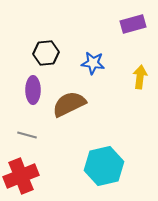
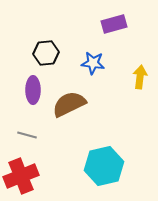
purple rectangle: moved 19 px left
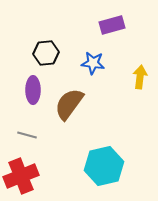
purple rectangle: moved 2 px left, 1 px down
brown semicircle: rotated 28 degrees counterclockwise
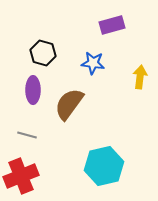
black hexagon: moved 3 px left; rotated 20 degrees clockwise
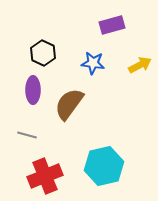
black hexagon: rotated 10 degrees clockwise
yellow arrow: moved 12 px up; rotated 55 degrees clockwise
red cross: moved 24 px right
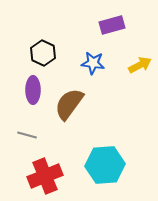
cyan hexagon: moved 1 px right, 1 px up; rotated 9 degrees clockwise
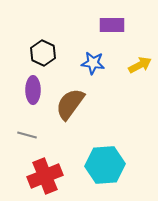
purple rectangle: rotated 15 degrees clockwise
brown semicircle: moved 1 px right
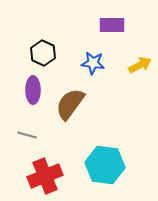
cyan hexagon: rotated 12 degrees clockwise
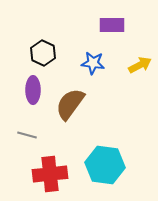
red cross: moved 5 px right, 2 px up; rotated 16 degrees clockwise
